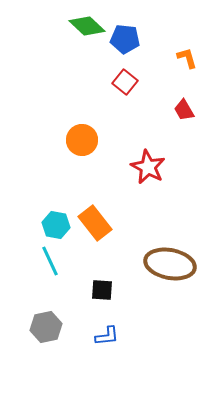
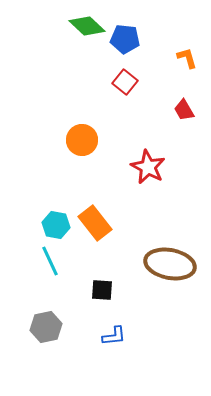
blue L-shape: moved 7 px right
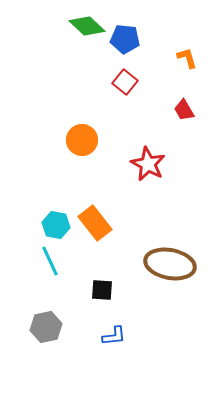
red star: moved 3 px up
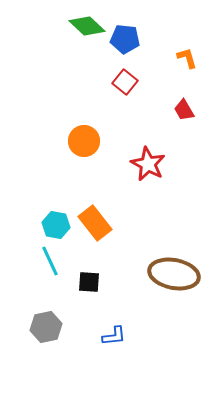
orange circle: moved 2 px right, 1 px down
brown ellipse: moved 4 px right, 10 px down
black square: moved 13 px left, 8 px up
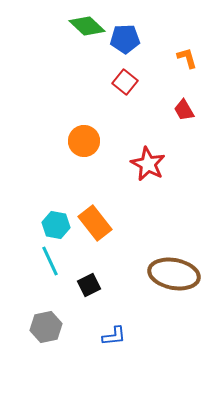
blue pentagon: rotated 8 degrees counterclockwise
black square: moved 3 px down; rotated 30 degrees counterclockwise
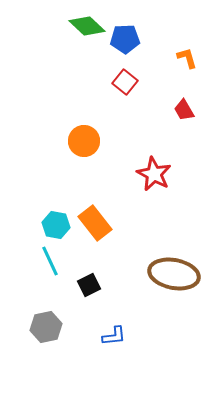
red star: moved 6 px right, 10 px down
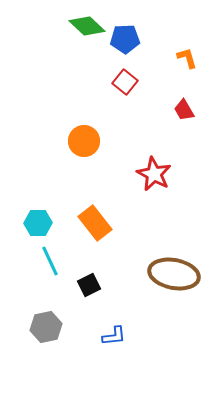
cyan hexagon: moved 18 px left, 2 px up; rotated 12 degrees counterclockwise
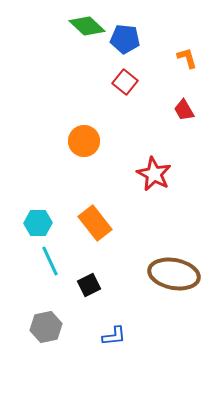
blue pentagon: rotated 8 degrees clockwise
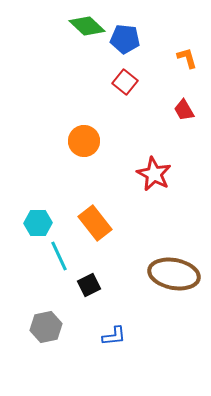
cyan line: moved 9 px right, 5 px up
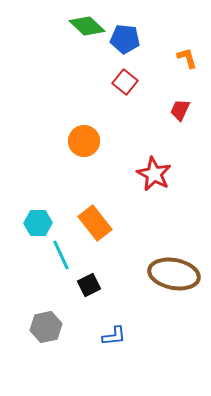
red trapezoid: moved 4 px left; rotated 55 degrees clockwise
cyan line: moved 2 px right, 1 px up
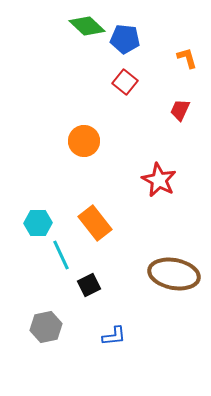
red star: moved 5 px right, 6 px down
